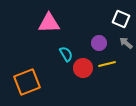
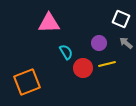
cyan semicircle: moved 2 px up
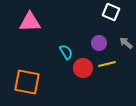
white square: moved 10 px left, 7 px up
pink triangle: moved 19 px left, 1 px up
orange square: rotated 32 degrees clockwise
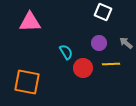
white square: moved 8 px left
yellow line: moved 4 px right; rotated 12 degrees clockwise
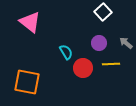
white square: rotated 24 degrees clockwise
pink triangle: rotated 40 degrees clockwise
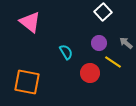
yellow line: moved 2 px right, 2 px up; rotated 36 degrees clockwise
red circle: moved 7 px right, 5 px down
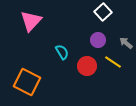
pink triangle: moved 1 px right, 1 px up; rotated 35 degrees clockwise
purple circle: moved 1 px left, 3 px up
cyan semicircle: moved 4 px left
red circle: moved 3 px left, 7 px up
orange square: rotated 16 degrees clockwise
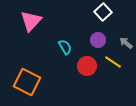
cyan semicircle: moved 3 px right, 5 px up
